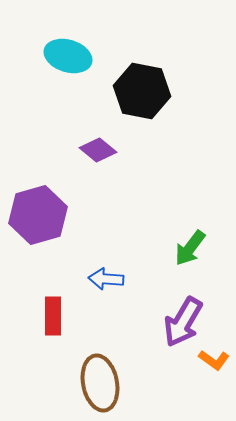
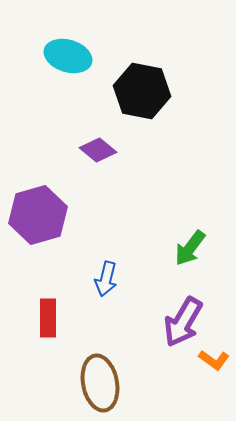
blue arrow: rotated 80 degrees counterclockwise
red rectangle: moved 5 px left, 2 px down
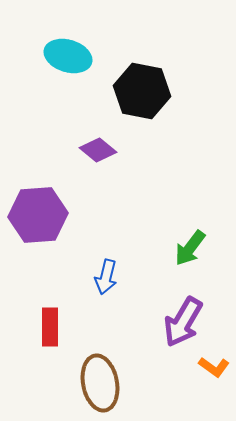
purple hexagon: rotated 12 degrees clockwise
blue arrow: moved 2 px up
red rectangle: moved 2 px right, 9 px down
orange L-shape: moved 7 px down
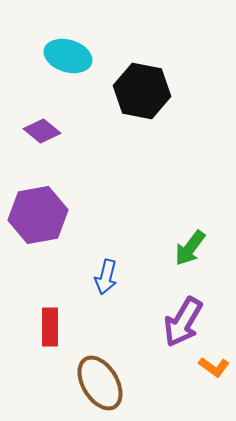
purple diamond: moved 56 px left, 19 px up
purple hexagon: rotated 6 degrees counterclockwise
brown ellipse: rotated 20 degrees counterclockwise
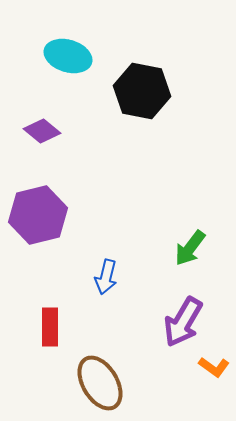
purple hexagon: rotated 4 degrees counterclockwise
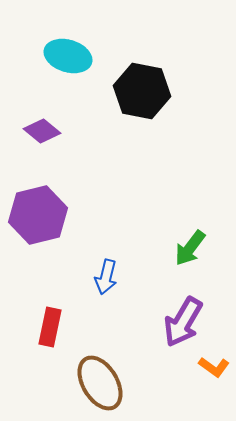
red rectangle: rotated 12 degrees clockwise
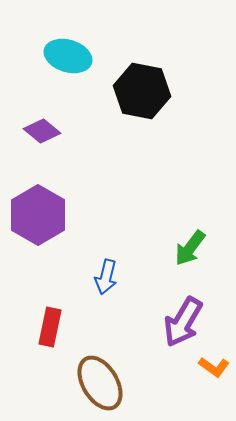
purple hexagon: rotated 16 degrees counterclockwise
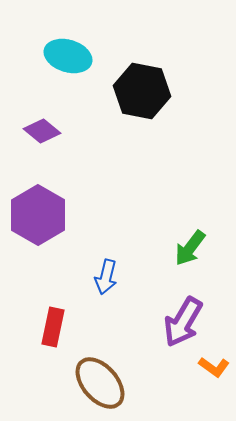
red rectangle: moved 3 px right
brown ellipse: rotated 10 degrees counterclockwise
